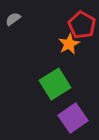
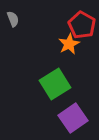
gray semicircle: rotated 105 degrees clockwise
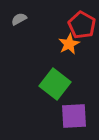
gray semicircle: moved 6 px right; rotated 98 degrees counterclockwise
green square: rotated 20 degrees counterclockwise
purple square: moved 1 px right, 2 px up; rotated 32 degrees clockwise
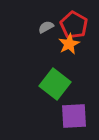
gray semicircle: moved 27 px right, 8 px down
red pentagon: moved 8 px left
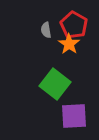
gray semicircle: moved 3 px down; rotated 70 degrees counterclockwise
orange star: rotated 10 degrees counterclockwise
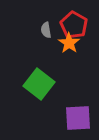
orange star: moved 1 px up
green square: moved 16 px left
purple square: moved 4 px right, 2 px down
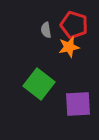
red pentagon: rotated 12 degrees counterclockwise
orange star: moved 4 px down; rotated 25 degrees clockwise
purple square: moved 14 px up
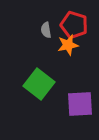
orange star: moved 1 px left, 2 px up
purple square: moved 2 px right
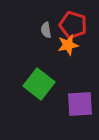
red pentagon: moved 1 px left
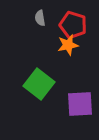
gray semicircle: moved 6 px left, 12 px up
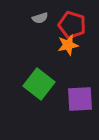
gray semicircle: rotated 98 degrees counterclockwise
red pentagon: moved 1 px left
purple square: moved 5 px up
